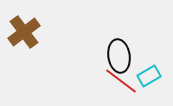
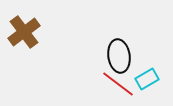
cyan rectangle: moved 2 px left, 3 px down
red line: moved 3 px left, 3 px down
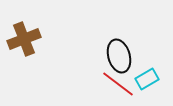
brown cross: moved 7 px down; rotated 16 degrees clockwise
black ellipse: rotated 8 degrees counterclockwise
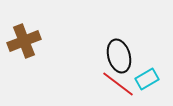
brown cross: moved 2 px down
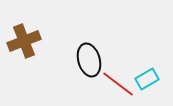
black ellipse: moved 30 px left, 4 px down
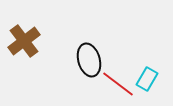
brown cross: rotated 16 degrees counterclockwise
cyan rectangle: rotated 30 degrees counterclockwise
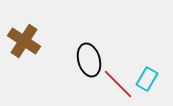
brown cross: rotated 20 degrees counterclockwise
red line: rotated 8 degrees clockwise
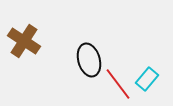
cyan rectangle: rotated 10 degrees clockwise
red line: rotated 8 degrees clockwise
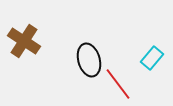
cyan rectangle: moved 5 px right, 21 px up
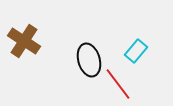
cyan rectangle: moved 16 px left, 7 px up
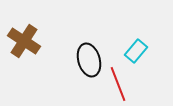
red line: rotated 16 degrees clockwise
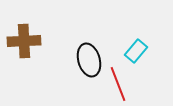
brown cross: rotated 36 degrees counterclockwise
